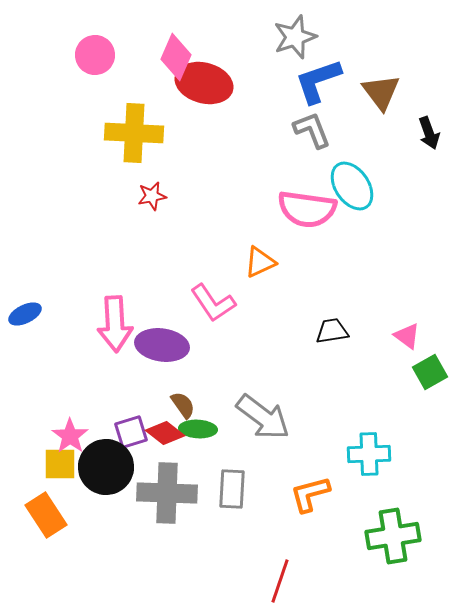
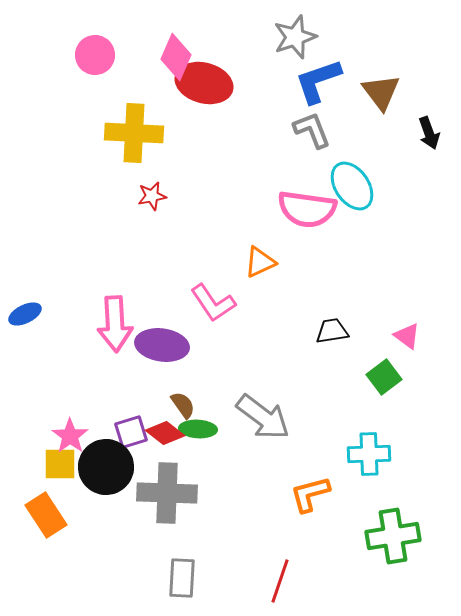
green square: moved 46 px left, 5 px down; rotated 8 degrees counterclockwise
gray rectangle: moved 50 px left, 89 px down
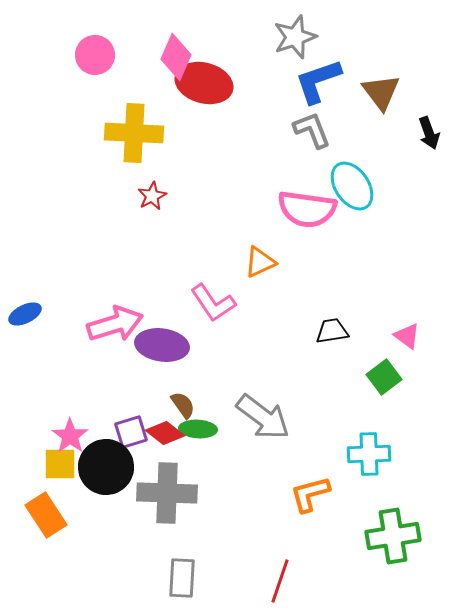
red star: rotated 16 degrees counterclockwise
pink arrow: rotated 104 degrees counterclockwise
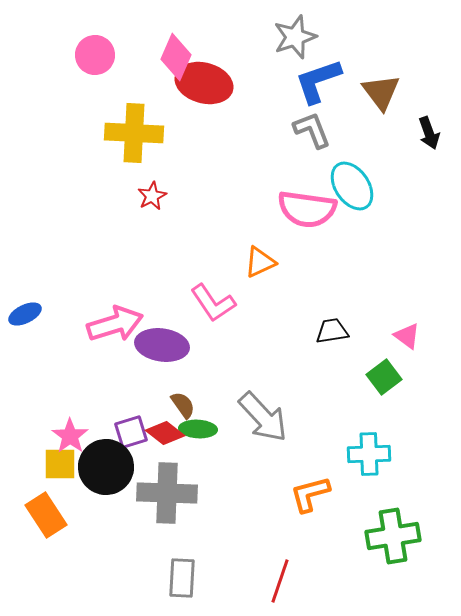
gray arrow: rotated 10 degrees clockwise
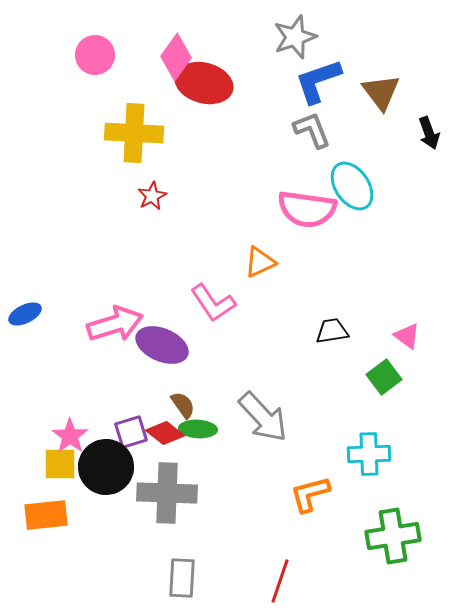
pink diamond: rotated 12 degrees clockwise
purple ellipse: rotated 15 degrees clockwise
orange rectangle: rotated 63 degrees counterclockwise
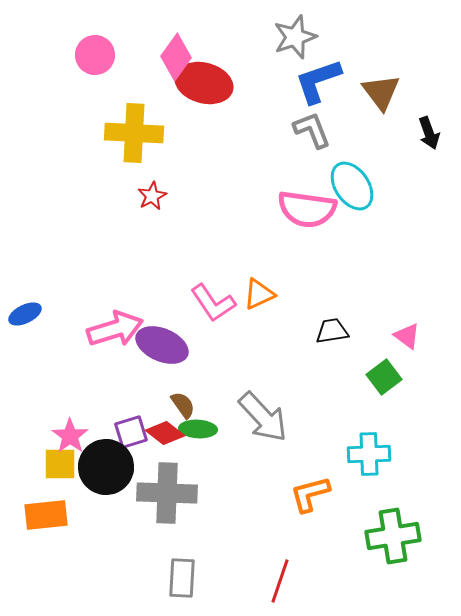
orange triangle: moved 1 px left, 32 px down
pink arrow: moved 5 px down
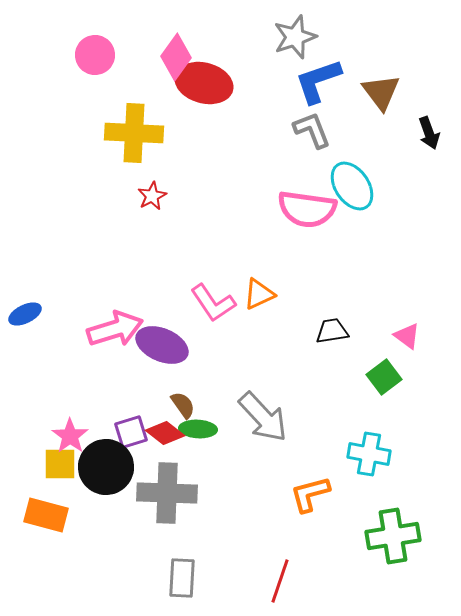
cyan cross: rotated 12 degrees clockwise
orange rectangle: rotated 21 degrees clockwise
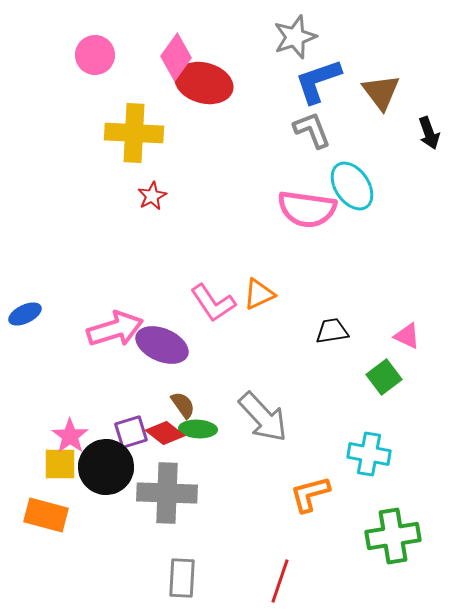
pink triangle: rotated 12 degrees counterclockwise
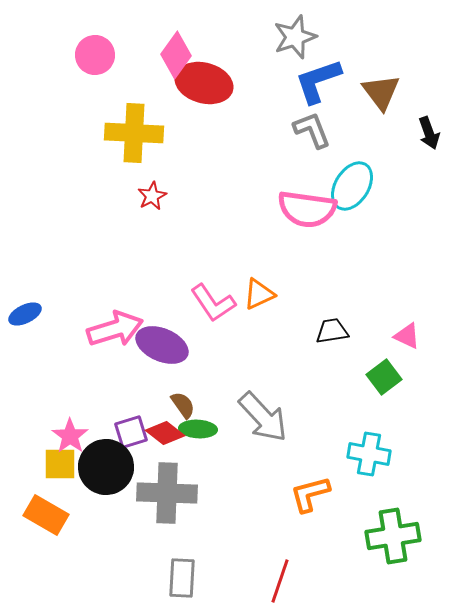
pink diamond: moved 2 px up
cyan ellipse: rotated 66 degrees clockwise
orange rectangle: rotated 15 degrees clockwise
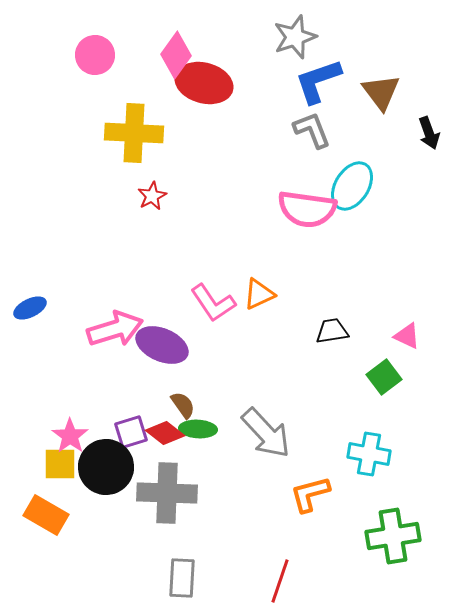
blue ellipse: moved 5 px right, 6 px up
gray arrow: moved 3 px right, 16 px down
